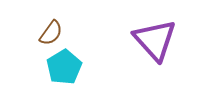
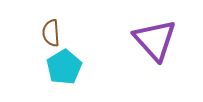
brown semicircle: rotated 140 degrees clockwise
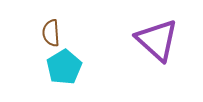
purple triangle: moved 2 px right; rotated 6 degrees counterclockwise
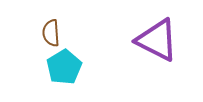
purple triangle: rotated 15 degrees counterclockwise
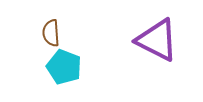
cyan pentagon: rotated 20 degrees counterclockwise
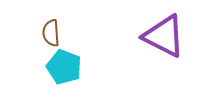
purple triangle: moved 7 px right, 4 px up
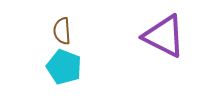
brown semicircle: moved 11 px right, 2 px up
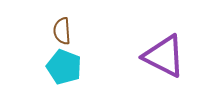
purple triangle: moved 20 px down
